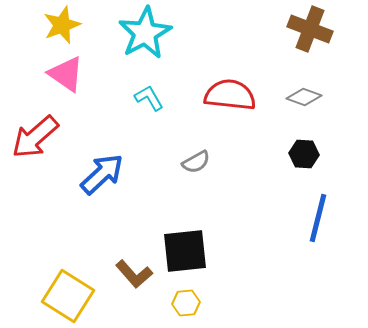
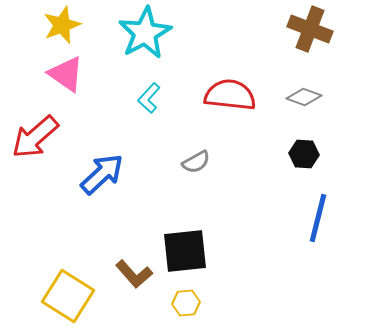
cyan L-shape: rotated 108 degrees counterclockwise
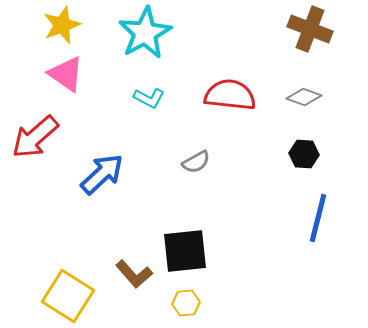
cyan L-shape: rotated 104 degrees counterclockwise
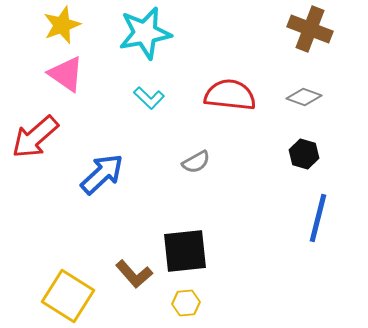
cyan star: rotated 18 degrees clockwise
cyan L-shape: rotated 16 degrees clockwise
black hexagon: rotated 12 degrees clockwise
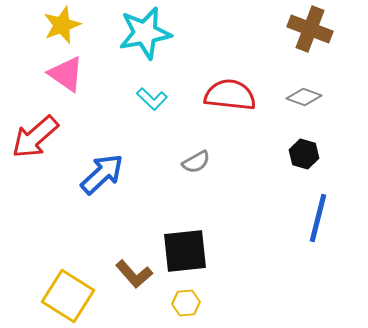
cyan L-shape: moved 3 px right, 1 px down
